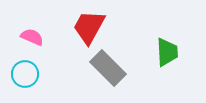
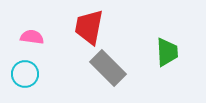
red trapezoid: rotated 18 degrees counterclockwise
pink semicircle: rotated 15 degrees counterclockwise
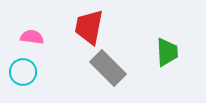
cyan circle: moved 2 px left, 2 px up
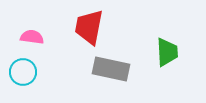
gray rectangle: moved 3 px right, 1 px down; rotated 33 degrees counterclockwise
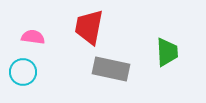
pink semicircle: moved 1 px right
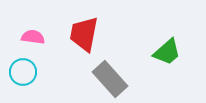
red trapezoid: moved 5 px left, 7 px down
green trapezoid: rotated 52 degrees clockwise
gray rectangle: moved 1 px left, 10 px down; rotated 36 degrees clockwise
